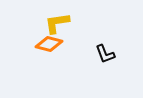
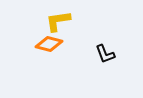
yellow L-shape: moved 1 px right, 2 px up
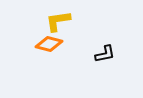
black L-shape: rotated 80 degrees counterclockwise
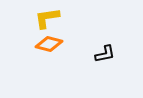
yellow L-shape: moved 11 px left, 3 px up
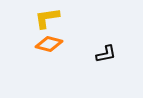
black L-shape: moved 1 px right
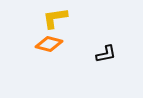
yellow L-shape: moved 8 px right
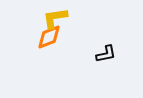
orange diamond: moved 7 px up; rotated 36 degrees counterclockwise
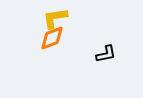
orange diamond: moved 3 px right, 1 px down
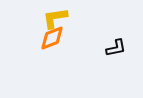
black L-shape: moved 10 px right, 6 px up
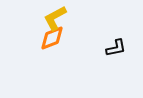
yellow L-shape: rotated 20 degrees counterclockwise
